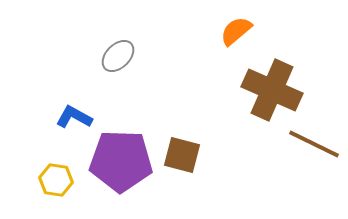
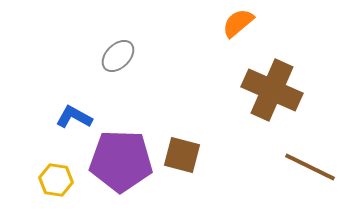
orange semicircle: moved 2 px right, 8 px up
brown line: moved 4 px left, 23 px down
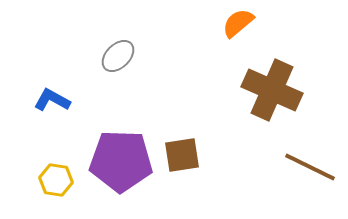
blue L-shape: moved 22 px left, 17 px up
brown square: rotated 24 degrees counterclockwise
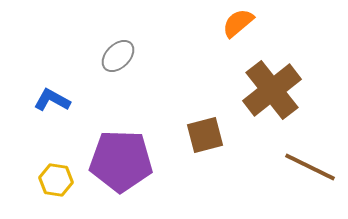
brown cross: rotated 28 degrees clockwise
brown square: moved 23 px right, 20 px up; rotated 6 degrees counterclockwise
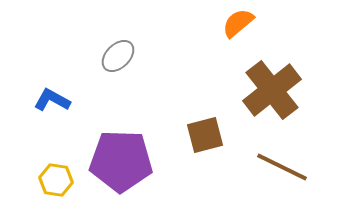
brown line: moved 28 px left
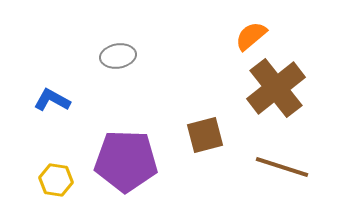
orange semicircle: moved 13 px right, 13 px down
gray ellipse: rotated 36 degrees clockwise
brown cross: moved 4 px right, 2 px up
purple pentagon: moved 5 px right
brown line: rotated 8 degrees counterclockwise
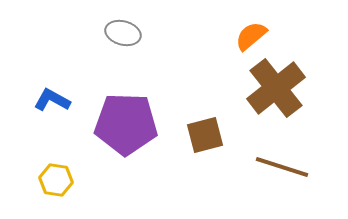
gray ellipse: moved 5 px right, 23 px up; rotated 24 degrees clockwise
purple pentagon: moved 37 px up
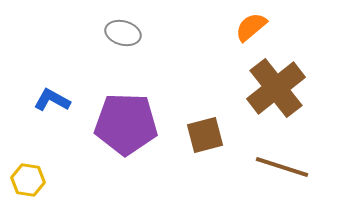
orange semicircle: moved 9 px up
yellow hexagon: moved 28 px left
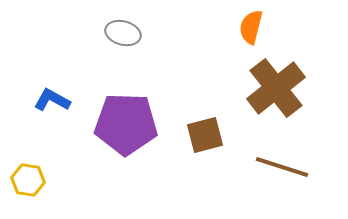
orange semicircle: rotated 36 degrees counterclockwise
